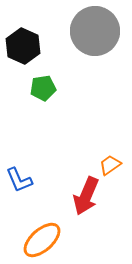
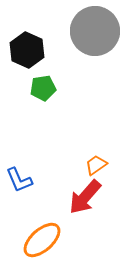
black hexagon: moved 4 px right, 4 px down
orange trapezoid: moved 14 px left
red arrow: moved 1 px left, 1 px down; rotated 18 degrees clockwise
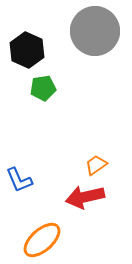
red arrow: rotated 36 degrees clockwise
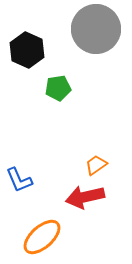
gray circle: moved 1 px right, 2 px up
green pentagon: moved 15 px right
orange ellipse: moved 3 px up
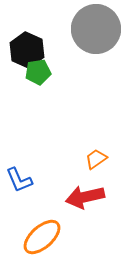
green pentagon: moved 20 px left, 16 px up
orange trapezoid: moved 6 px up
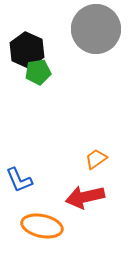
orange ellipse: moved 11 px up; rotated 54 degrees clockwise
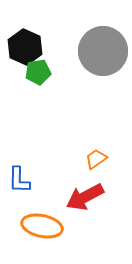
gray circle: moved 7 px right, 22 px down
black hexagon: moved 2 px left, 3 px up
blue L-shape: rotated 24 degrees clockwise
red arrow: rotated 15 degrees counterclockwise
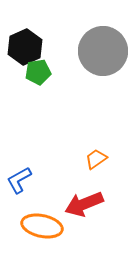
black hexagon: rotated 12 degrees clockwise
blue L-shape: rotated 60 degrees clockwise
red arrow: moved 1 px left, 7 px down; rotated 6 degrees clockwise
